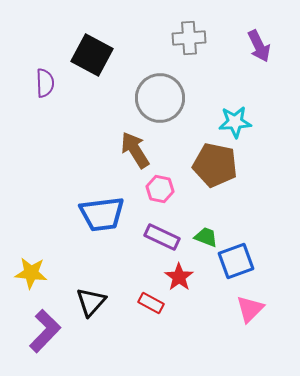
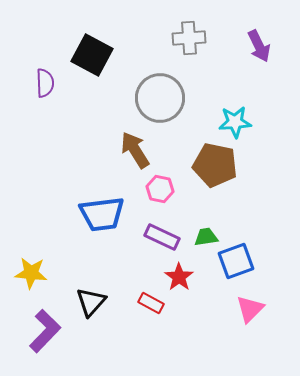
green trapezoid: rotated 30 degrees counterclockwise
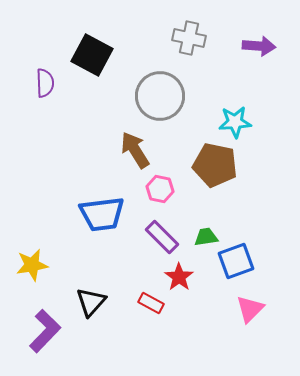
gray cross: rotated 16 degrees clockwise
purple arrow: rotated 60 degrees counterclockwise
gray circle: moved 2 px up
purple rectangle: rotated 20 degrees clockwise
yellow star: moved 1 px right, 8 px up; rotated 16 degrees counterclockwise
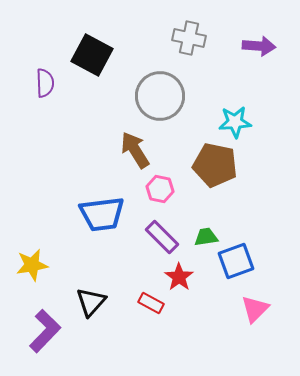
pink triangle: moved 5 px right
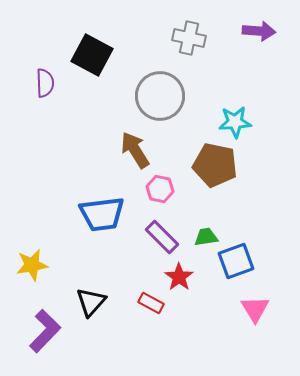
purple arrow: moved 15 px up
pink triangle: rotated 16 degrees counterclockwise
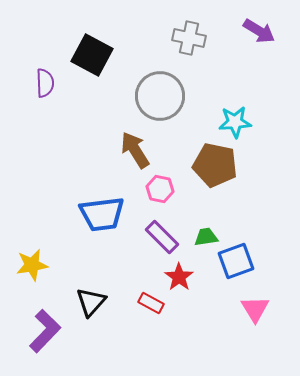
purple arrow: rotated 28 degrees clockwise
